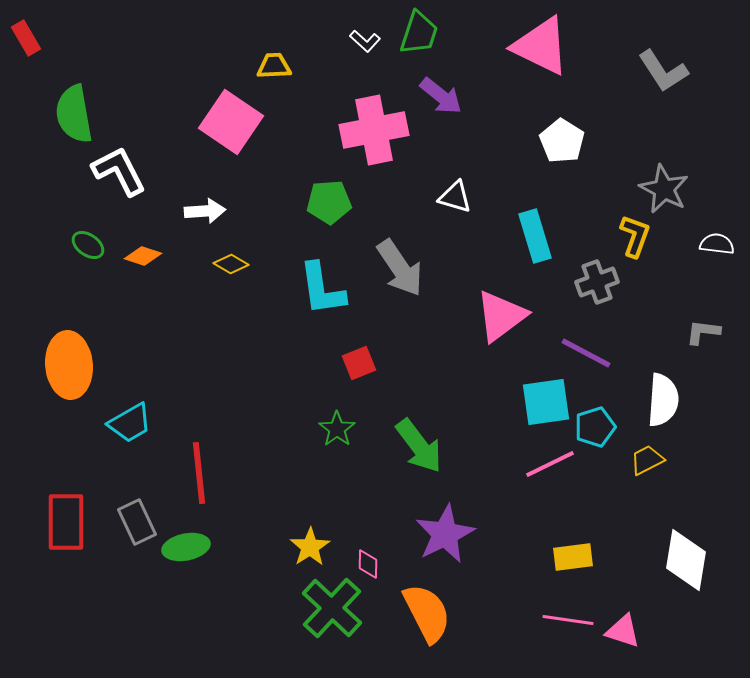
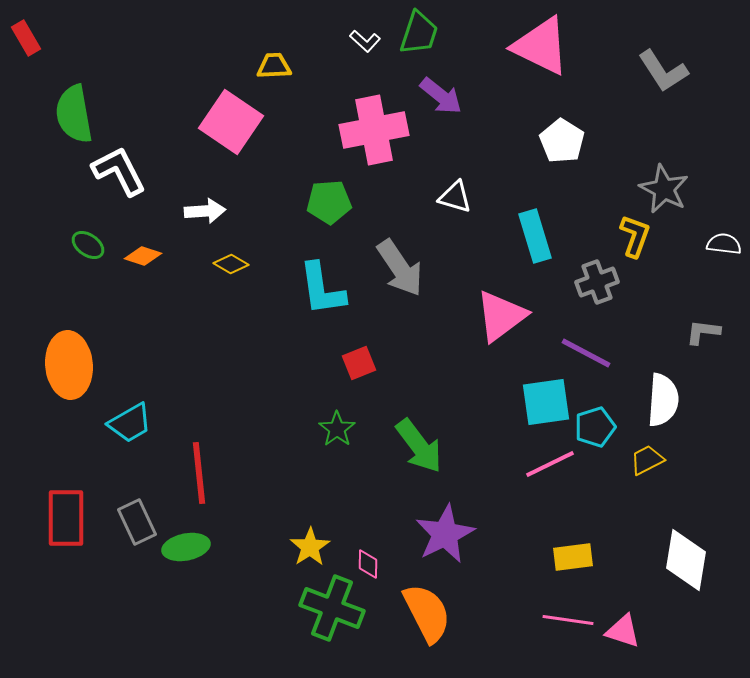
white semicircle at (717, 244): moved 7 px right
red rectangle at (66, 522): moved 4 px up
green cross at (332, 608): rotated 22 degrees counterclockwise
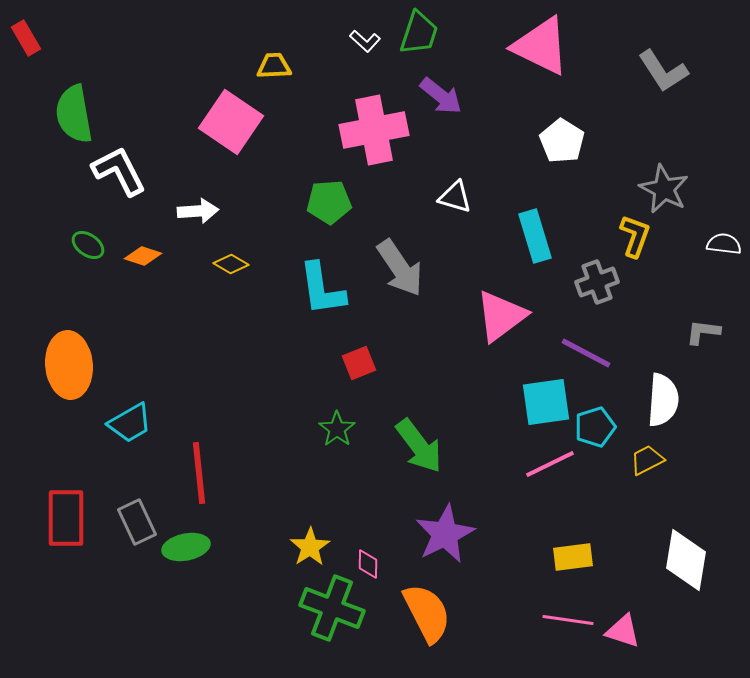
white arrow at (205, 211): moved 7 px left
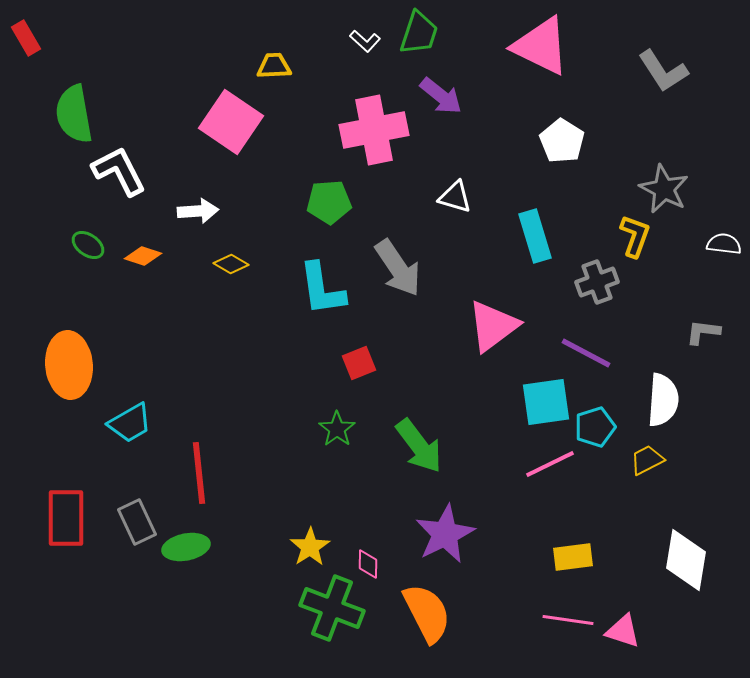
gray arrow at (400, 268): moved 2 px left
pink triangle at (501, 316): moved 8 px left, 10 px down
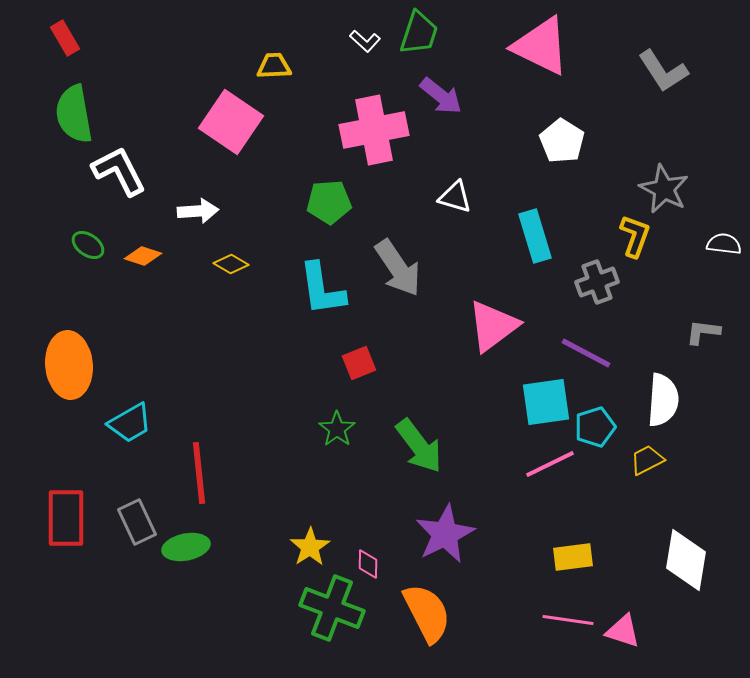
red rectangle at (26, 38): moved 39 px right
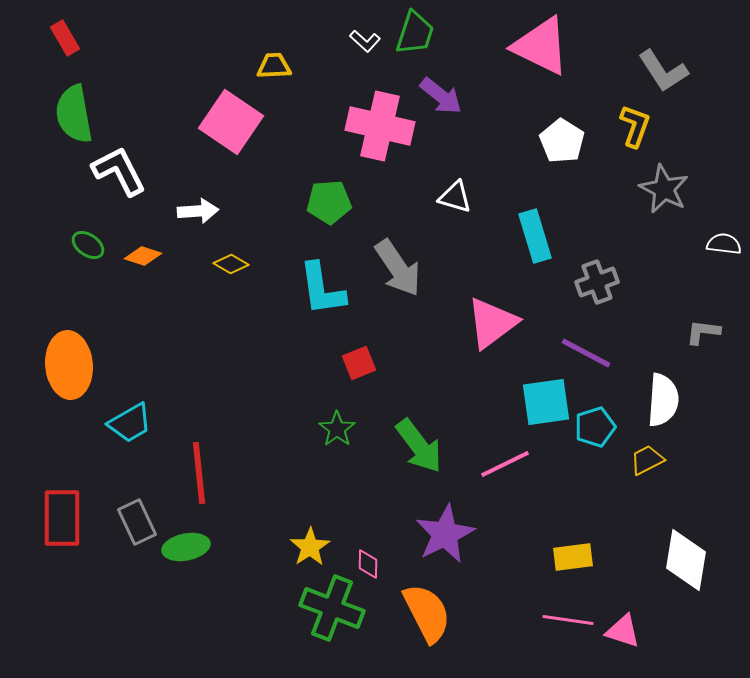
green trapezoid at (419, 33): moved 4 px left
pink cross at (374, 130): moved 6 px right, 4 px up; rotated 24 degrees clockwise
yellow L-shape at (635, 236): moved 110 px up
pink triangle at (493, 326): moved 1 px left, 3 px up
pink line at (550, 464): moved 45 px left
red rectangle at (66, 518): moved 4 px left
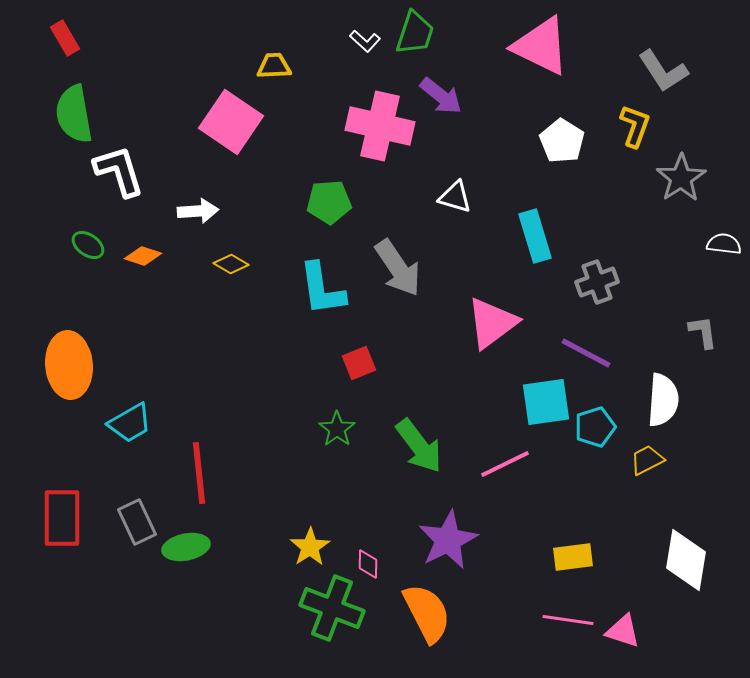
white L-shape at (119, 171): rotated 10 degrees clockwise
gray star at (664, 189): moved 17 px right, 11 px up; rotated 12 degrees clockwise
gray L-shape at (703, 332): rotated 75 degrees clockwise
purple star at (445, 534): moved 3 px right, 6 px down
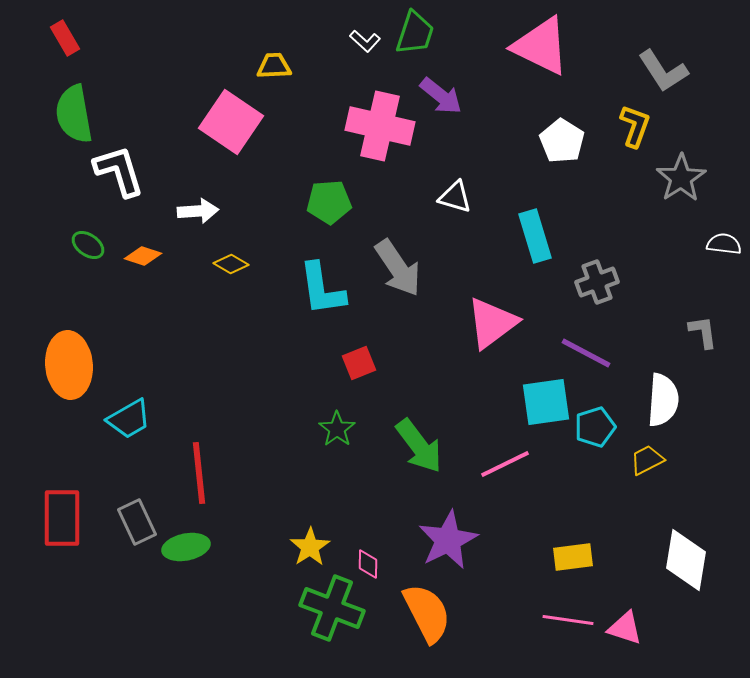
cyan trapezoid at (130, 423): moved 1 px left, 4 px up
pink triangle at (623, 631): moved 2 px right, 3 px up
